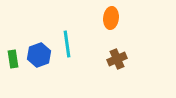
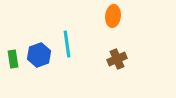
orange ellipse: moved 2 px right, 2 px up
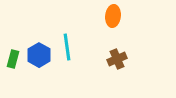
cyan line: moved 3 px down
blue hexagon: rotated 10 degrees counterclockwise
green rectangle: rotated 24 degrees clockwise
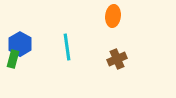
blue hexagon: moved 19 px left, 11 px up
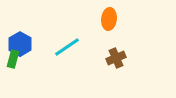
orange ellipse: moved 4 px left, 3 px down
cyan line: rotated 64 degrees clockwise
brown cross: moved 1 px left, 1 px up
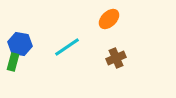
orange ellipse: rotated 40 degrees clockwise
blue hexagon: rotated 20 degrees counterclockwise
green rectangle: moved 3 px down
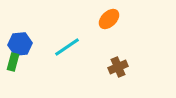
blue hexagon: rotated 15 degrees counterclockwise
brown cross: moved 2 px right, 9 px down
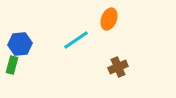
orange ellipse: rotated 25 degrees counterclockwise
cyan line: moved 9 px right, 7 px up
green rectangle: moved 1 px left, 3 px down
